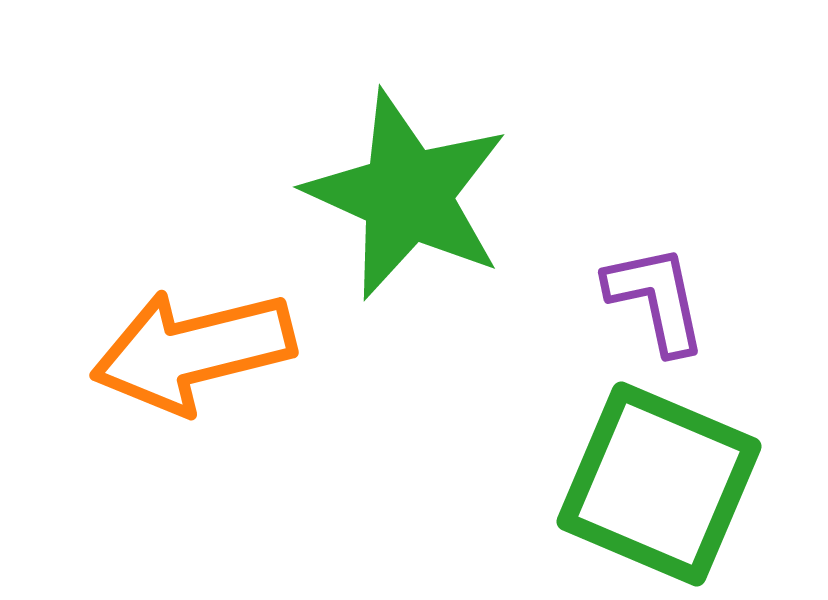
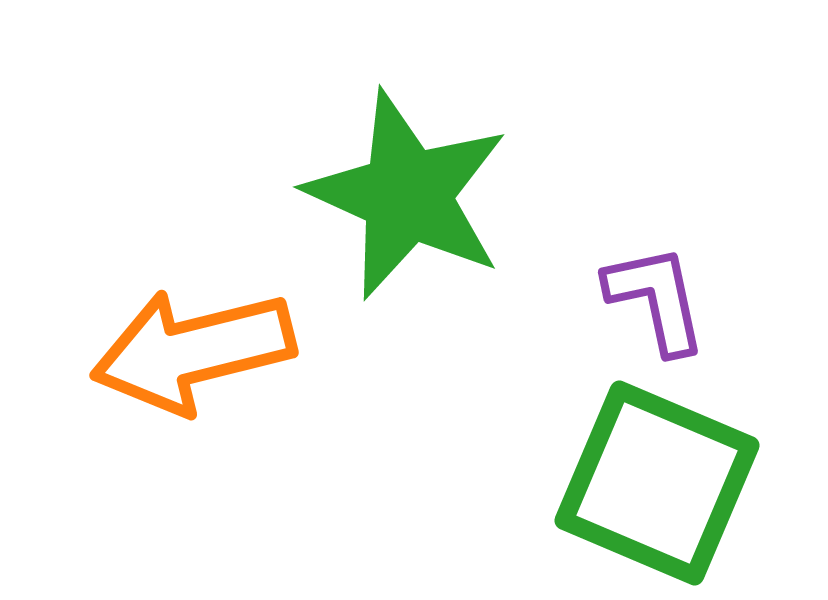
green square: moved 2 px left, 1 px up
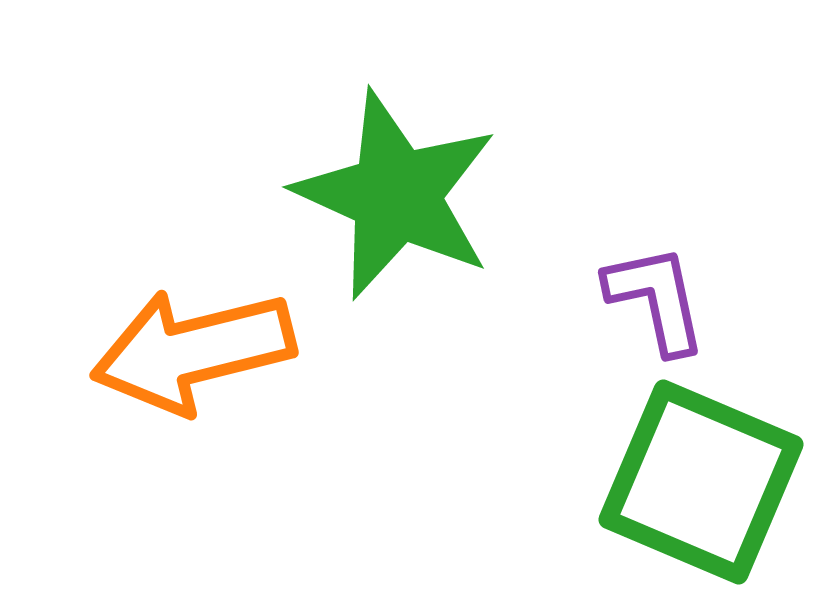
green star: moved 11 px left
green square: moved 44 px right, 1 px up
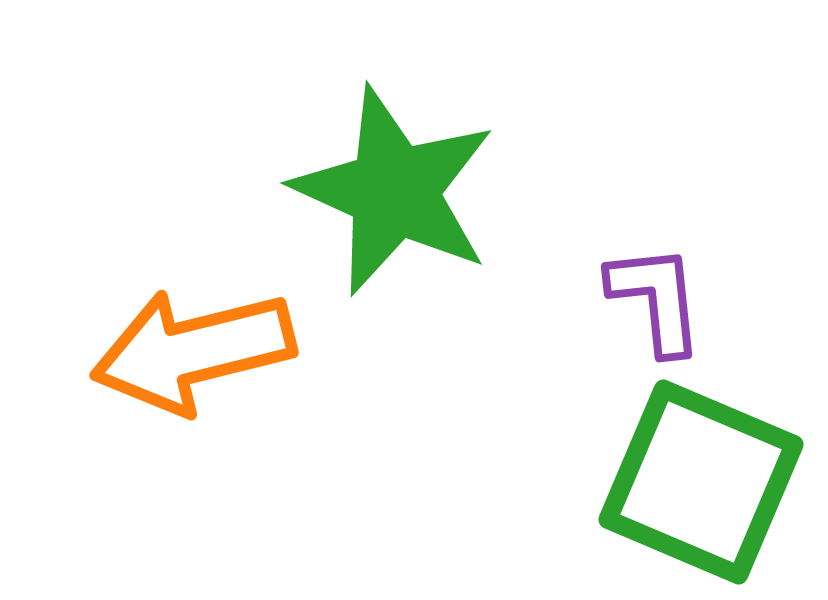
green star: moved 2 px left, 4 px up
purple L-shape: rotated 6 degrees clockwise
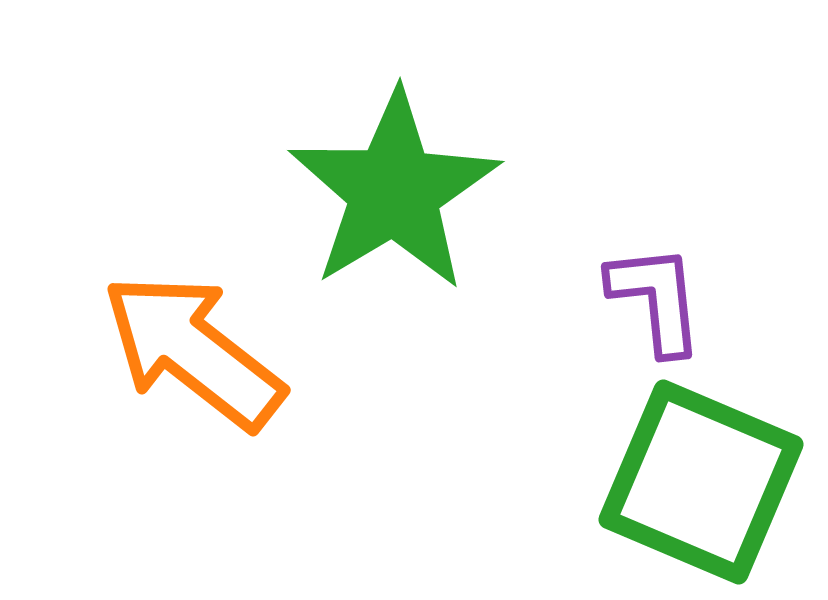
green star: rotated 17 degrees clockwise
orange arrow: rotated 52 degrees clockwise
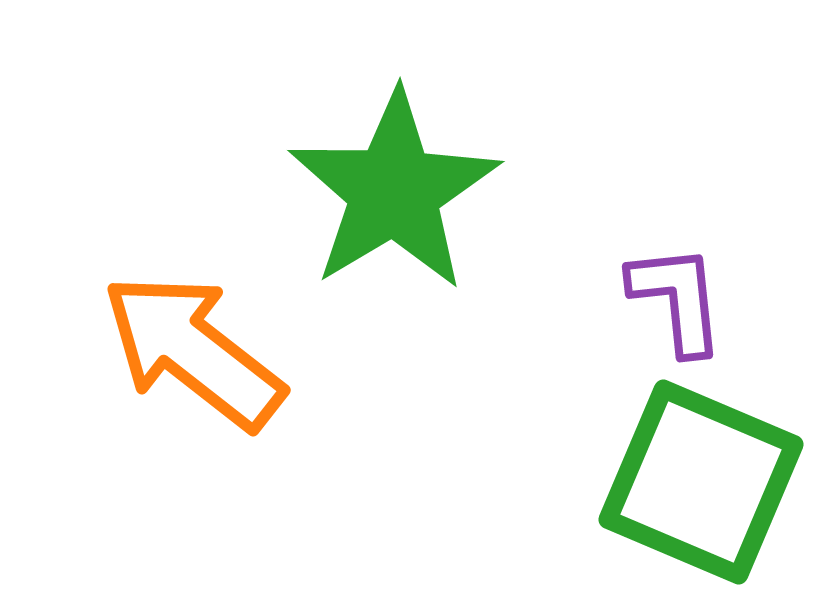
purple L-shape: moved 21 px right
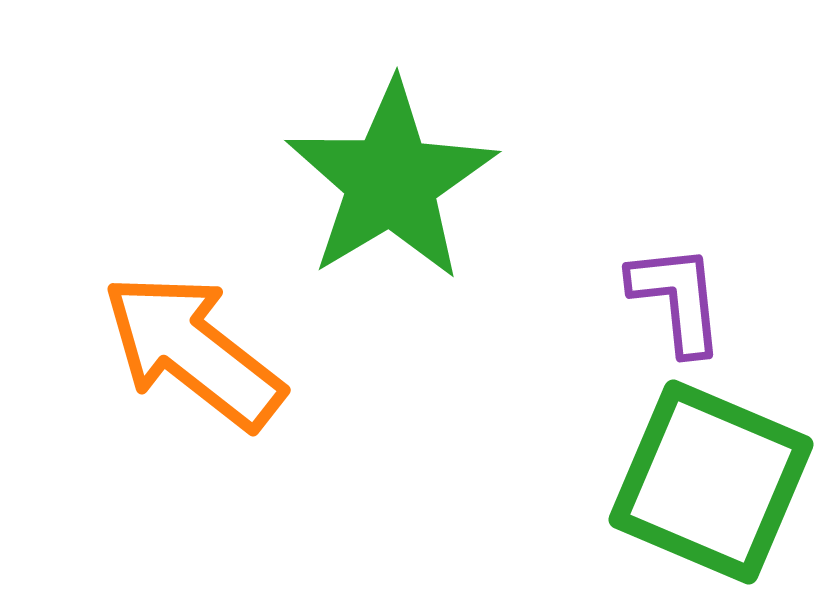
green star: moved 3 px left, 10 px up
green square: moved 10 px right
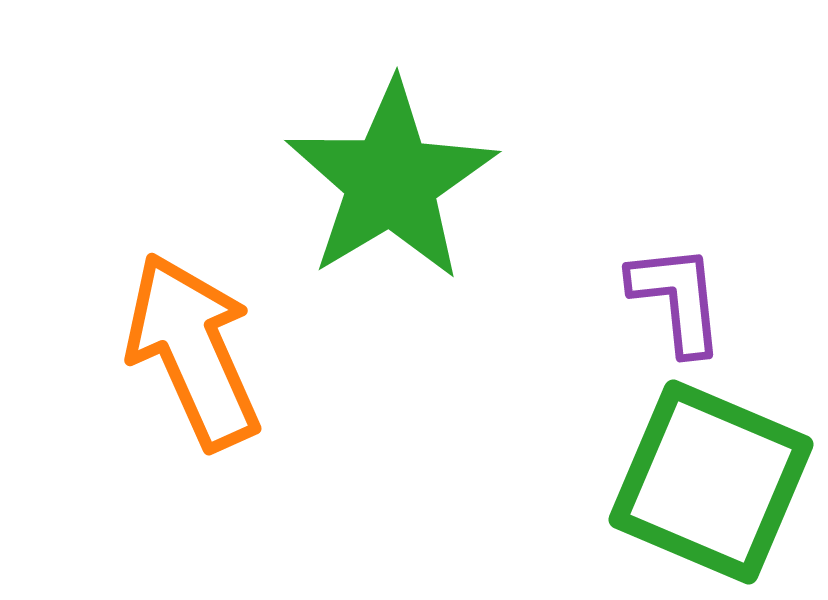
orange arrow: rotated 28 degrees clockwise
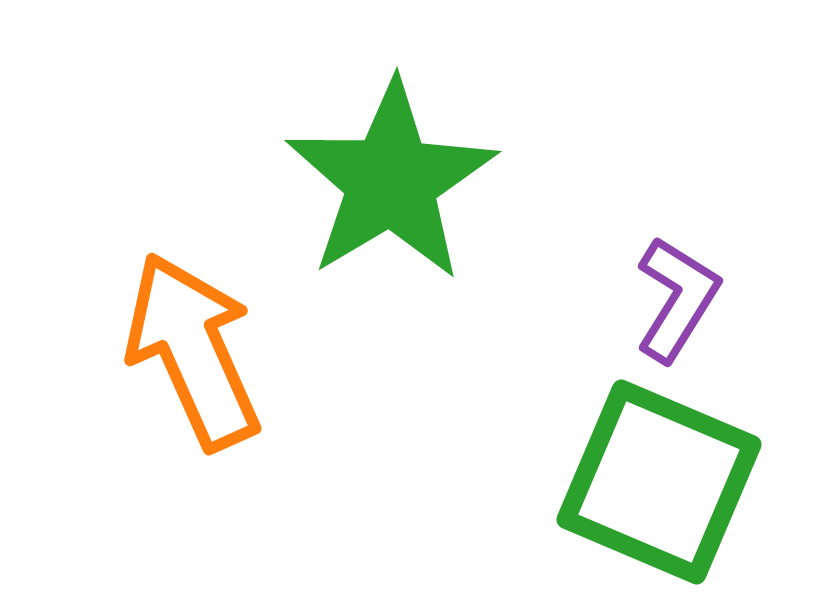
purple L-shape: rotated 38 degrees clockwise
green square: moved 52 px left
